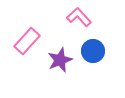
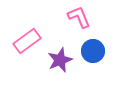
pink L-shape: rotated 20 degrees clockwise
pink rectangle: rotated 12 degrees clockwise
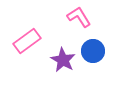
pink L-shape: rotated 10 degrees counterclockwise
purple star: moved 3 px right; rotated 20 degrees counterclockwise
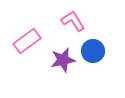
pink L-shape: moved 6 px left, 4 px down
purple star: rotated 30 degrees clockwise
